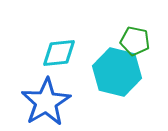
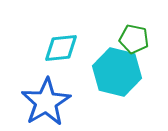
green pentagon: moved 1 px left, 2 px up
cyan diamond: moved 2 px right, 5 px up
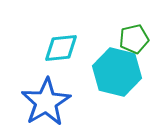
green pentagon: rotated 24 degrees counterclockwise
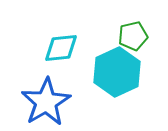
green pentagon: moved 1 px left, 3 px up
cyan hexagon: rotated 21 degrees clockwise
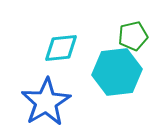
cyan hexagon: rotated 18 degrees clockwise
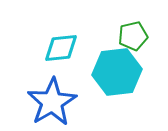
blue star: moved 6 px right
